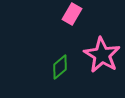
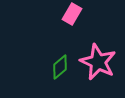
pink star: moved 4 px left, 7 px down; rotated 6 degrees counterclockwise
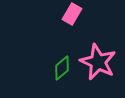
green diamond: moved 2 px right, 1 px down
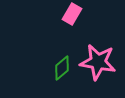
pink star: rotated 15 degrees counterclockwise
